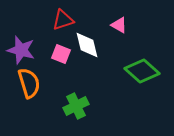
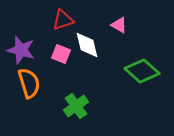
green cross: rotated 10 degrees counterclockwise
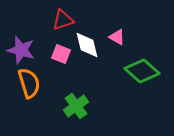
pink triangle: moved 2 px left, 12 px down
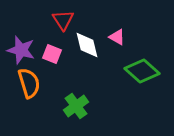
red triangle: rotated 45 degrees counterclockwise
pink square: moved 9 px left
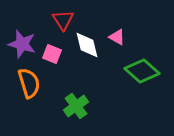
purple star: moved 1 px right, 6 px up
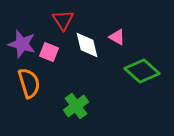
pink square: moved 3 px left, 2 px up
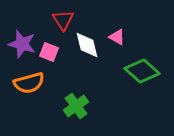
orange semicircle: rotated 92 degrees clockwise
